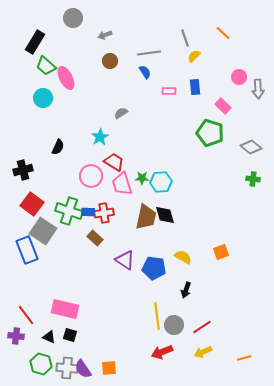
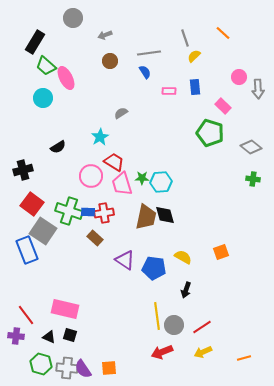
black semicircle at (58, 147): rotated 35 degrees clockwise
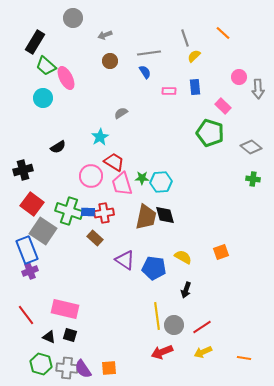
purple cross at (16, 336): moved 14 px right, 65 px up; rotated 28 degrees counterclockwise
orange line at (244, 358): rotated 24 degrees clockwise
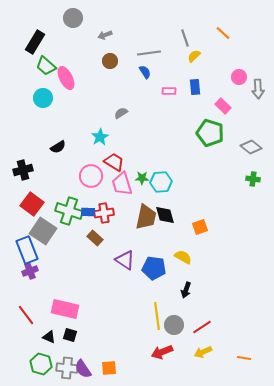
orange square at (221, 252): moved 21 px left, 25 px up
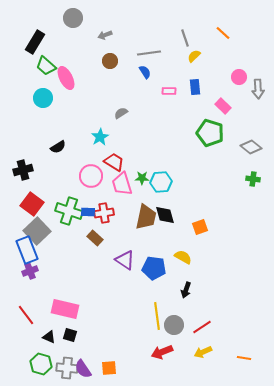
gray square at (43, 231): moved 6 px left; rotated 12 degrees clockwise
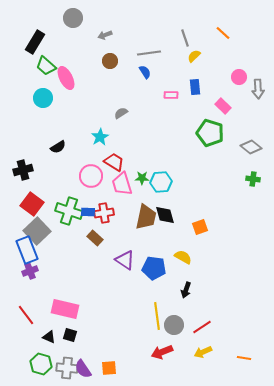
pink rectangle at (169, 91): moved 2 px right, 4 px down
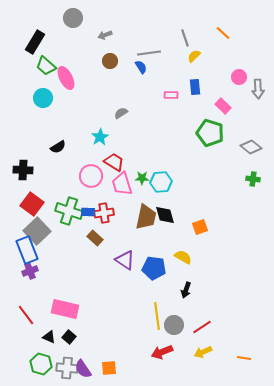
blue semicircle at (145, 72): moved 4 px left, 5 px up
black cross at (23, 170): rotated 18 degrees clockwise
black square at (70, 335): moved 1 px left, 2 px down; rotated 24 degrees clockwise
